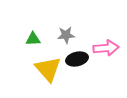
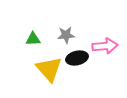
pink arrow: moved 1 px left, 2 px up
black ellipse: moved 1 px up
yellow triangle: moved 1 px right
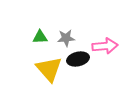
gray star: moved 3 px down
green triangle: moved 7 px right, 2 px up
black ellipse: moved 1 px right, 1 px down
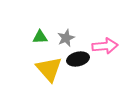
gray star: rotated 18 degrees counterclockwise
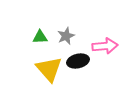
gray star: moved 2 px up
black ellipse: moved 2 px down
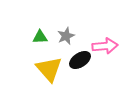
black ellipse: moved 2 px right, 1 px up; rotated 20 degrees counterclockwise
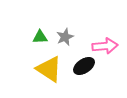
gray star: moved 1 px left, 1 px down
black ellipse: moved 4 px right, 6 px down
yellow triangle: rotated 16 degrees counterclockwise
